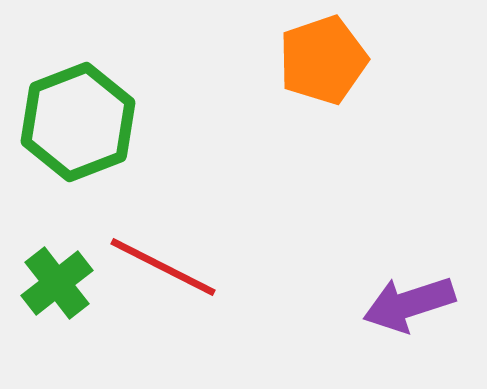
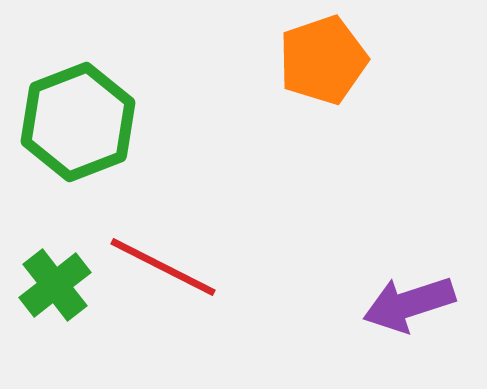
green cross: moved 2 px left, 2 px down
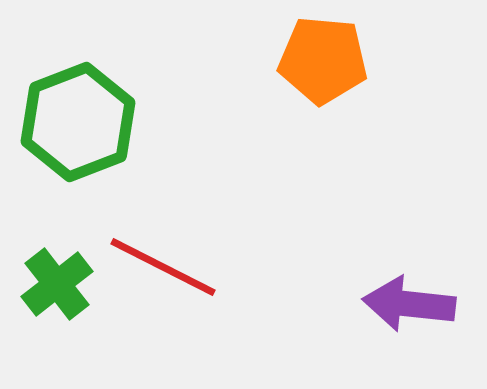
orange pentagon: rotated 24 degrees clockwise
green cross: moved 2 px right, 1 px up
purple arrow: rotated 24 degrees clockwise
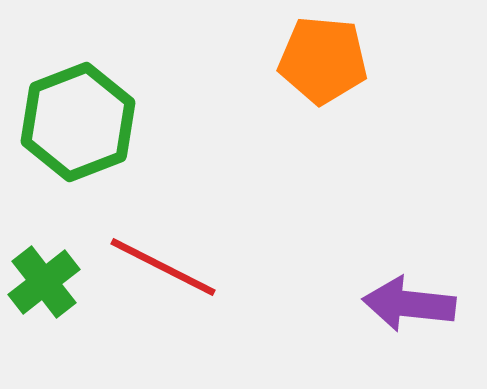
green cross: moved 13 px left, 2 px up
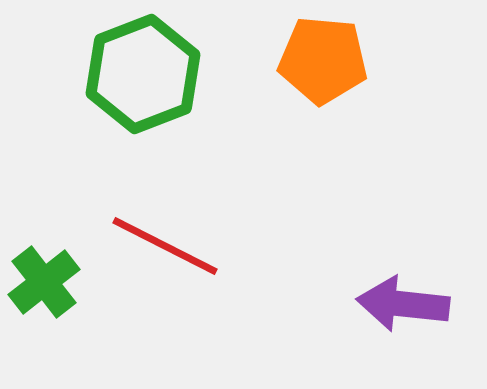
green hexagon: moved 65 px right, 48 px up
red line: moved 2 px right, 21 px up
purple arrow: moved 6 px left
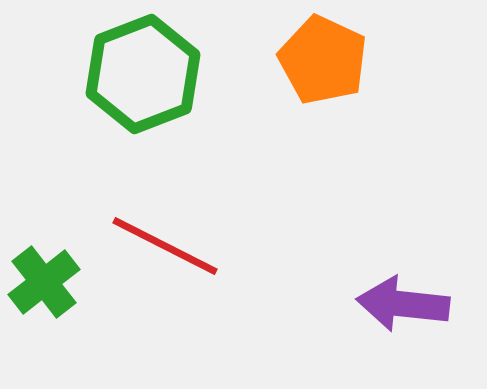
orange pentagon: rotated 20 degrees clockwise
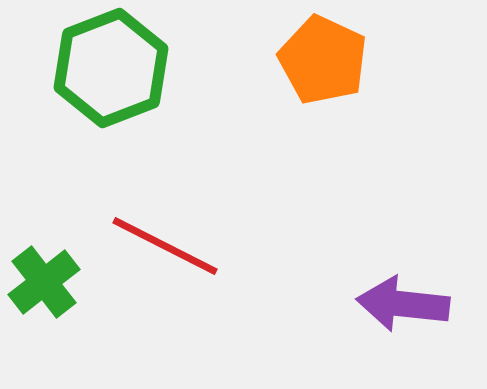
green hexagon: moved 32 px left, 6 px up
